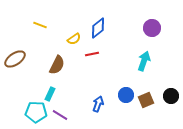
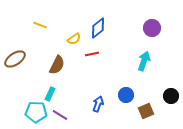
brown square: moved 11 px down
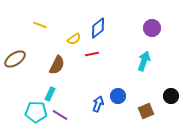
blue circle: moved 8 px left, 1 px down
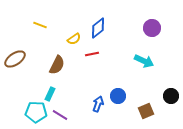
cyan arrow: rotated 96 degrees clockwise
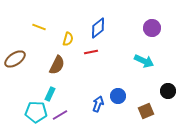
yellow line: moved 1 px left, 2 px down
yellow semicircle: moved 6 px left; rotated 40 degrees counterclockwise
red line: moved 1 px left, 2 px up
black circle: moved 3 px left, 5 px up
purple line: rotated 63 degrees counterclockwise
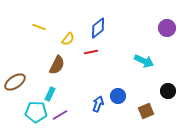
purple circle: moved 15 px right
yellow semicircle: rotated 24 degrees clockwise
brown ellipse: moved 23 px down
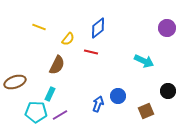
red line: rotated 24 degrees clockwise
brown ellipse: rotated 15 degrees clockwise
